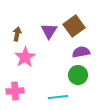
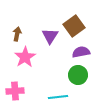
purple triangle: moved 1 px right, 5 px down
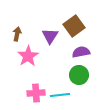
pink star: moved 3 px right, 1 px up
green circle: moved 1 px right
pink cross: moved 21 px right, 2 px down
cyan line: moved 2 px right, 2 px up
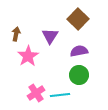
brown square: moved 4 px right, 7 px up; rotated 10 degrees counterclockwise
brown arrow: moved 1 px left
purple semicircle: moved 2 px left, 1 px up
pink cross: rotated 30 degrees counterclockwise
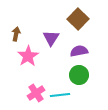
purple triangle: moved 1 px right, 2 px down
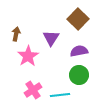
pink cross: moved 3 px left, 3 px up
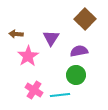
brown square: moved 7 px right
brown arrow: rotated 96 degrees counterclockwise
green circle: moved 3 px left
pink cross: moved 1 px right; rotated 24 degrees counterclockwise
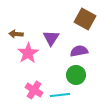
brown square: rotated 15 degrees counterclockwise
pink star: moved 3 px up
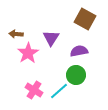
cyan line: moved 1 px left, 4 px up; rotated 36 degrees counterclockwise
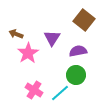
brown square: moved 1 px left, 1 px down; rotated 10 degrees clockwise
brown arrow: rotated 16 degrees clockwise
purple triangle: moved 1 px right
purple semicircle: moved 1 px left
cyan line: moved 1 px right, 2 px down
